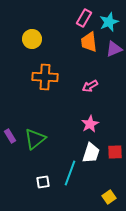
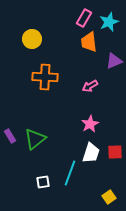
purple triangle: moved 12 px down
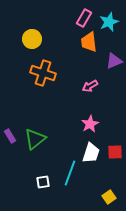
orange cross: moved 2 px left, 4 px up; rotated 15 degrees clockwise
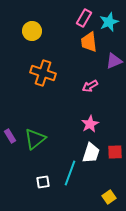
yellow circle: moved 8 px up
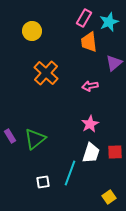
purple triangle: moved 2 px down; rotated 18 degrees counterclockwise
orange cross: moved 3 px right; rotated 25 degrees clockwise
pink arrow: rotated 21 degrees clockwise
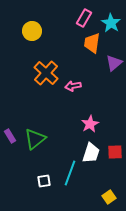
cyan star: moved 2 px right, 1 px down; rotated 18 degrees counterclockwise
orange trapezoid: moved 3 px right, 1 px down; rotated 15 degrees clockwise
pink arrow: moved 17 px left
white square: moved 1 px right, 1 px up
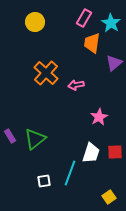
yellow circle: moved 3 px right, 9 px up
pink arrow: moved 3 px right, 1 px up
pink star: moved 9 px right, 7 px up
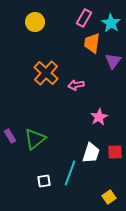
purple triangle: moved 1 px left, 2 px up; rotated 12 degrees counterclockwise
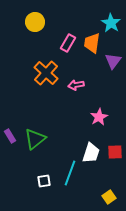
pink rectangle: moved 16 px left, 25 px down
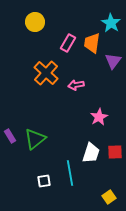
cyan line: rotated 30 degrees counterclockwise
